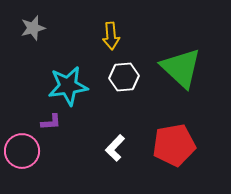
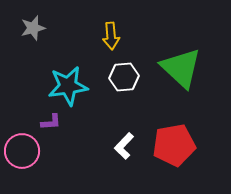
white L-shape: moved 9 px right, 2 px up
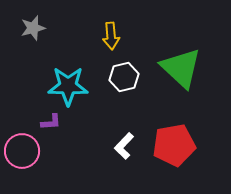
white hexagon: rotated 8 degrees counterclockwise
cyan star: rotated 9 degrees clockwise
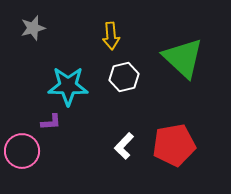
green triangle: moved 2 px right, 10 px up
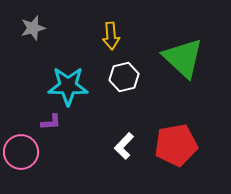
red pentagon: moved 2 px right
pink circle: moved 1 px left, 1 px down
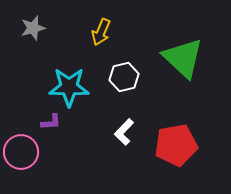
yellow arrow: moved 10 px left, 4 px up; rotated 28 degrees clockwise
cyan star: moved 1 px right, 1 px down
white L-shape: moved 14 px up
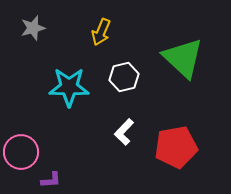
purple L-shape: moved 58 px down
red pentagon: moved 2 px down
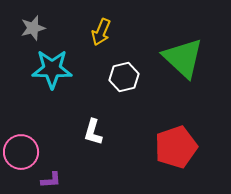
cyan star: moved 17 px left, 18 px up
white L-shape: moved 31 px left; rotated 28 degrees counterclockwise
red pentagon: rotated 9 degrees counterclockwise
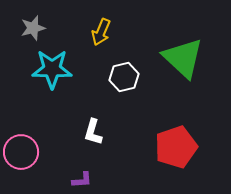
purple L-shape: moved 31 px right
